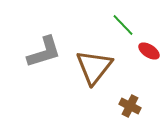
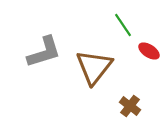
green line: rotated 10 degrees clockwise
brown cross: rotated 10 degrees clockwise
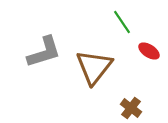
green line: moved 1 px left, 3 px up
brown cross: moved 1 px right, 2 px down
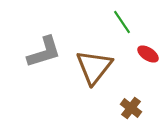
red ellipse: moved 1 px left, 3 px down
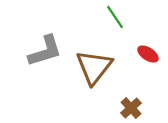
green line: moved 7 px left, 5 px up
gray L-shape: moved 1 px right, 1 px up
brown cross: rotated 10 degrees clockwise
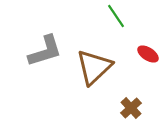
green line: moved 1 px right, 1 px up
brown triangle: rotated 9 degrees clockwise
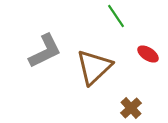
gray L-shape: rotated 9 degrees counterclockwise
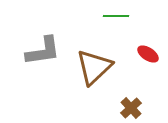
green line: rotated 55 degrees counterclockwise
gray L-shape: moved 2 px left; rotated 18 degrees clockwise
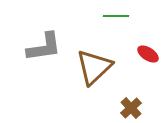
gray L-shape: moved 1 px right, 4 px up
